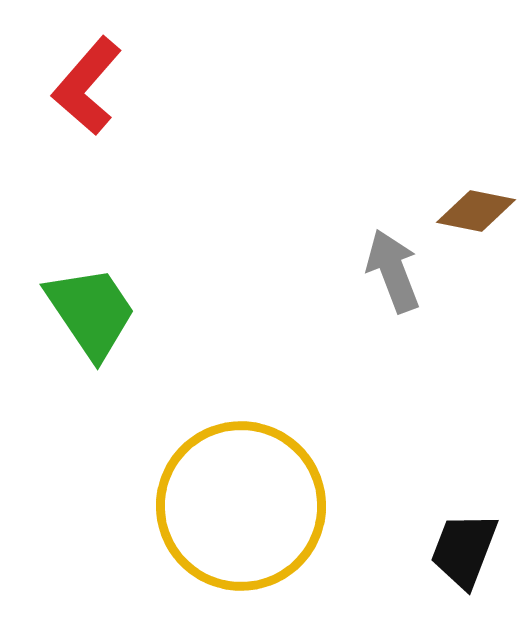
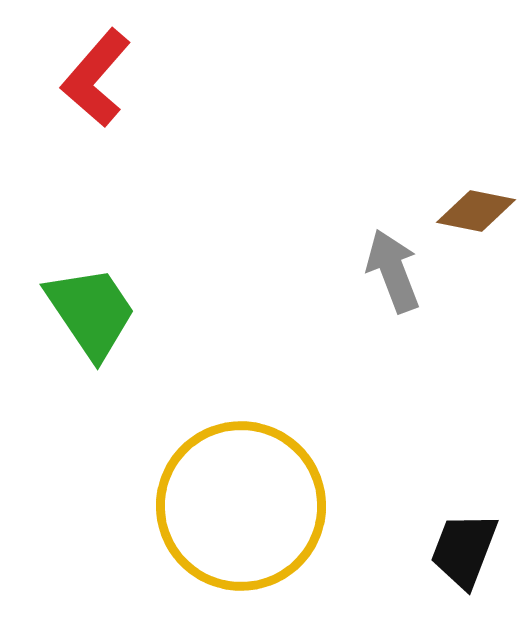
red L-shape: moved 9 px right, 8 px up
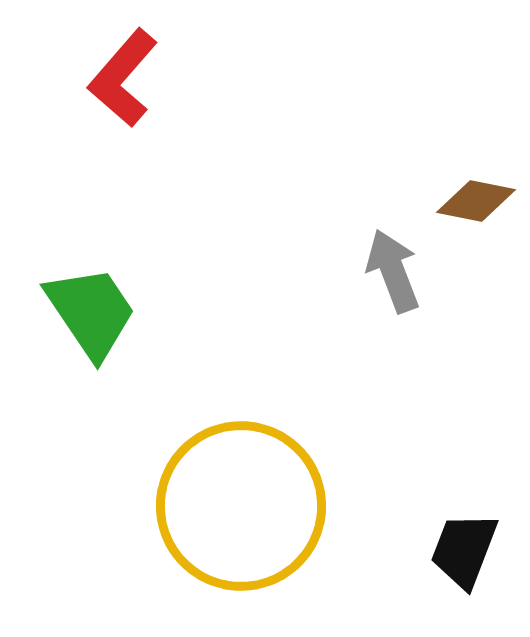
red L-shape: moved 27 px right
brown diamond: moved 10 px up
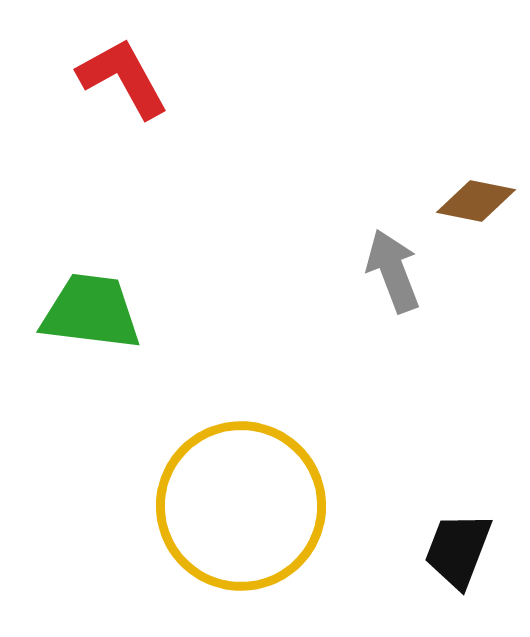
red L-shape: rotated 110 degrees clockwise
green trapezoid: rotated 49 degrees counterclockwise
black trapezoid: moved 6 px left
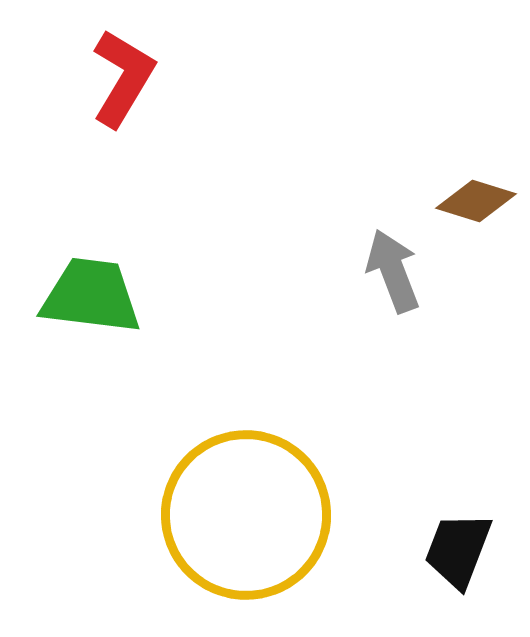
red L-shape: rotated 60 degrees clockwise
brown diamond: rotated 6 degrees clockwise
green trapezoid: moved 16 px up
yellow circle: moved 5 px right, 9 px down
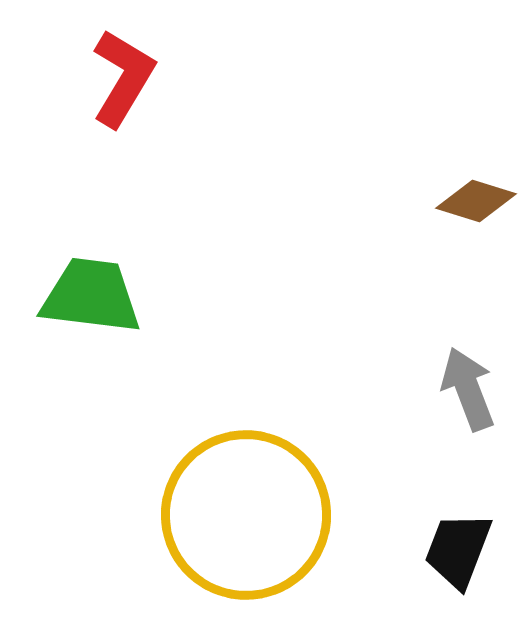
gray arrow: moved 75 px right, 118 px down
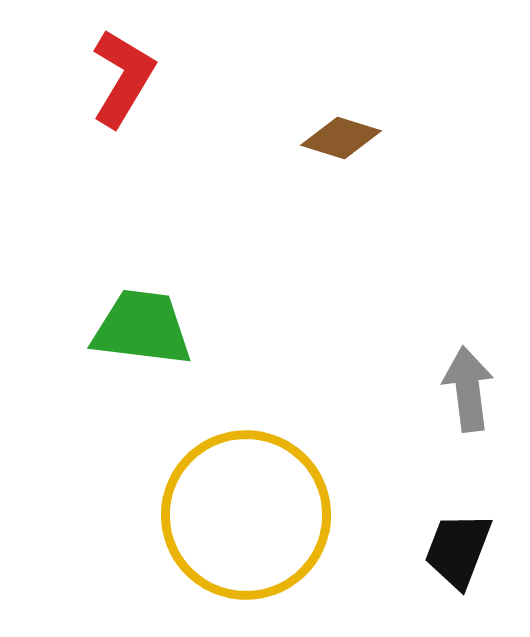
brown diamond: moved 135 px left, 63 px up
green trapezoid: moved 51 px right, 32 px down
gray arrow: rotated 14 degrees clockwise
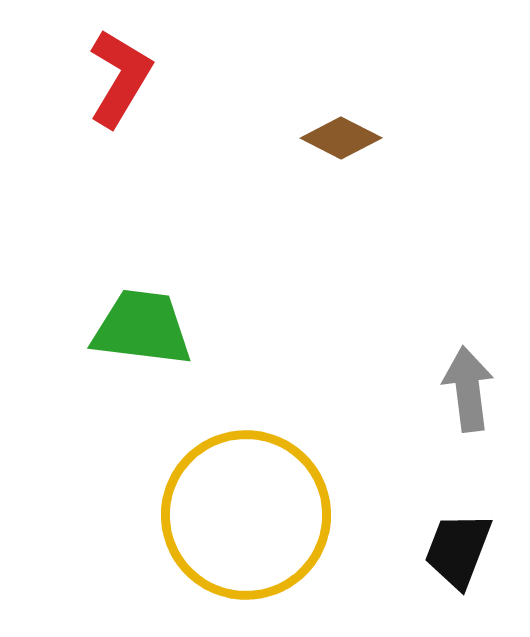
red L-shape: moved 3 px left
brown diamond: rotated 10 degrees clockwise
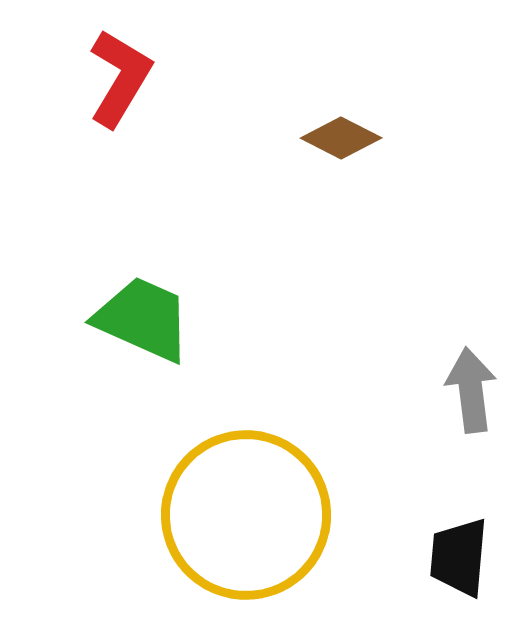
green trapezoid: moved 1 px right, 9 px up; rotated 17 degrees clockwise
gray arrow: moved 3 px right, 1 px down
black trapezoid: moved 1 px right, 7 px down; rotated 16 degrees counterclockwise
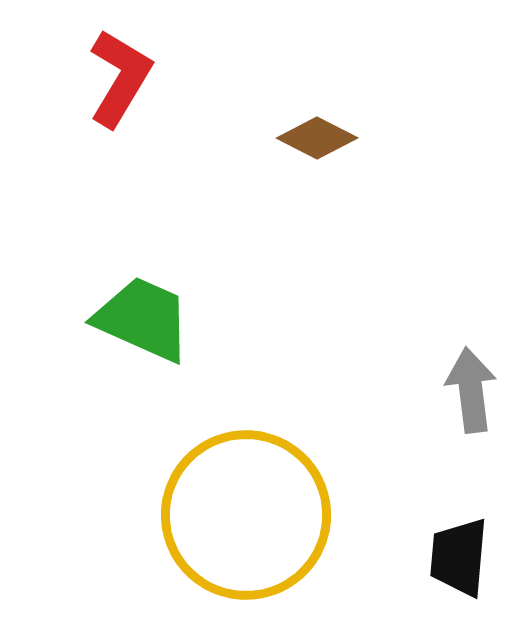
brown diamond: moved 24 px left
